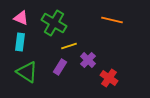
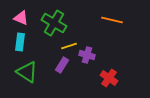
purple cross: moved 1 px left, 5 px up; rotated 28 degrees counterclockwise
purple rectangle: moved 2 px right, 2 px up
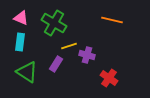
purple rectangle: moved 6 px left, 1 px up
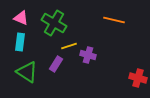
orange line: moved 2 px right
purple cross: moved 1 px right
red cross: moved 29 px right; rotated 18 degrees counterclockwise
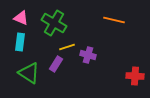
yellow line: moved 2 px left, 1 px down
green triangle: moved 2 px right, 1 px down
red cross: moved 3 px left, 2 px up; rotated 12 degrees counterclockwise
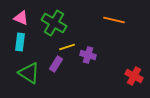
red cross: moved 1 px left; rotated 24 degrees clockwise
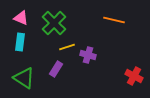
green cross: rotated 15 degrees clockwise
purple rectangle: moved 5 px down
green triangle: moved 5 px left, 5 px down
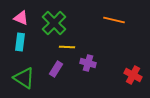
yellow line: rotated 21 degrees clockwise
purple cross: moved 8 px down
red cross: moved 1 px left, 1 px up
